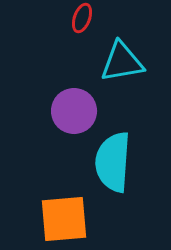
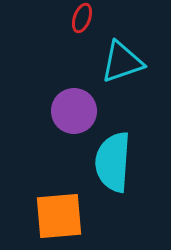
cyan triangle: rotated 9 degrees counterclockwise
orange square: moved 5 px left, 3 px up
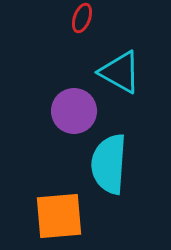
cyan triangle: moved 2 px left, 10 px down; rotated 48 degrees clockwise
cyan semicircle: moved 4 px left, 2 px down
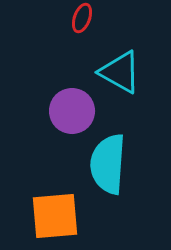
purple circle: moved 2 px left
cyan semicircle: moved 1 px left
orange square: moved 4 px left
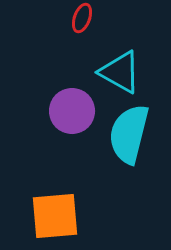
cyan semicircle: moved 21 px right, 30 px up; rotated 10 degrees clockwise
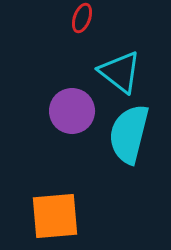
cyan triangle: rotated 9 degrees clockwise
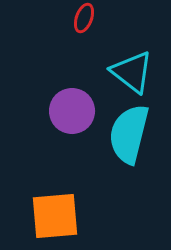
red ellipse: moved 2 px right
cyan triangle: moved 12 px right
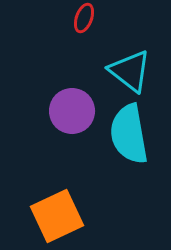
cyan triangle: moved 2 px left, 1 px up
cyan semicircle: rotated 24 degrees counterclockwise
orange square: moved 2 px right; rotated 20 degrees counterclockwise
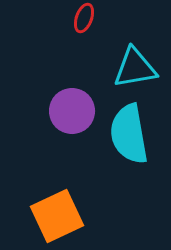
cyan triangle: moved 5 px right, 3 px up; rotated 48 degrees counterclockwise
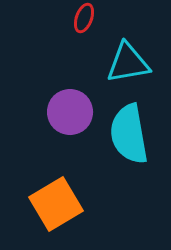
cyan triangle: moved 7 px left, 5 px up
purple circle: moved 2 px left, 1 px down
orange square: moved 1 px left, 12 px up; rotated 6 degrees counterclockwise
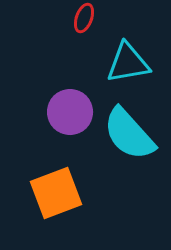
cyan semicircle: rotated 32 degrees counterclockwise
orange square: moved 11 px up; rotated 10 degrees clockwise
